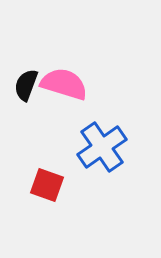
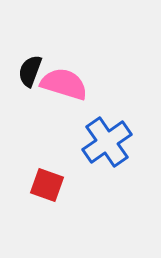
black semicircle: moved 4 px right, 14 px up
blue cross: moved 5 px right, 5 px up
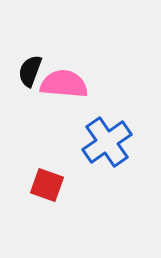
pink semicircle: rotated 12 degrees counterclockwise
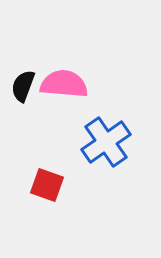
black semicircle: moved 7 px left, 15 px down
blue cross: moved 1 px left
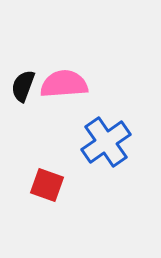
pink semicircle: rotated 9 degrees counterclockwise
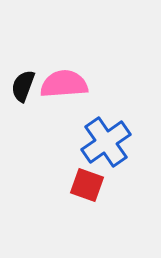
red square: moved 40 px right
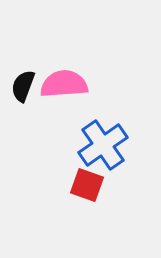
blue cross: moved 3 px left, 3 px down
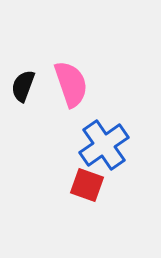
pink semicircle: moved 7 px right; rotated 75 degrees clockwise
blue cross: moved 1 px right
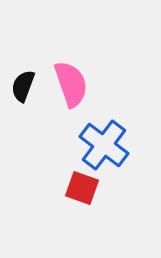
blue cross: rotated 18 degrees counterclockwise
red square: moved 5 px left, 3 px down
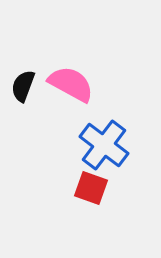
pink semicircle: rotated 42 degrees counterclockwise
red square: moved 9 px right
